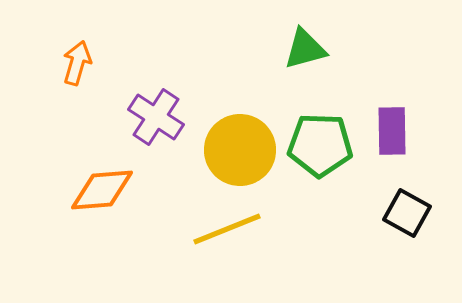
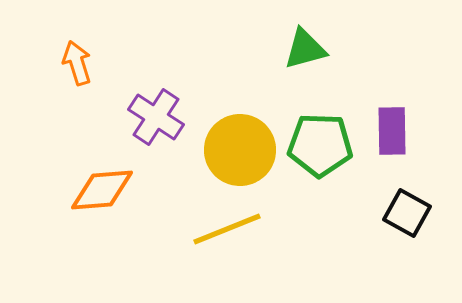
orange arrow: rotated 33 degrees counterclockwise
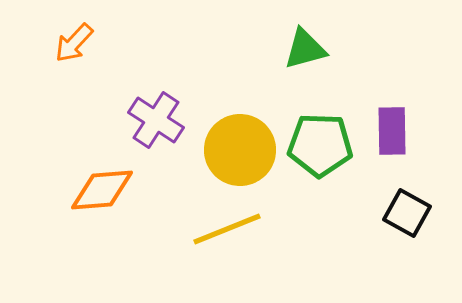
orange arrow: moved 3 px left, 20 px up; rotated 120 degrees counterclockwise
purple cross: moved 3 px down
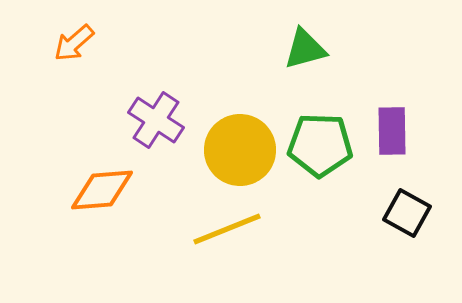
orange arrow: rotated 6 degrees clockwise
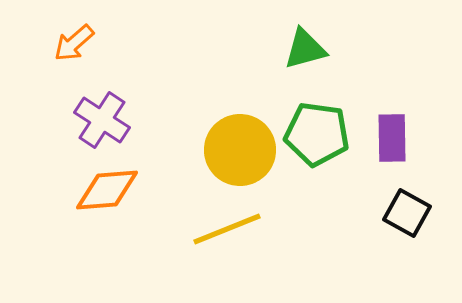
purple cross: moved 54 px left
purple rectangle: moved 7 px down
green pentagon: moved 3 px left, 11 px up; rotated 6 degrees clockwise
orange diamond: moved 5 px right
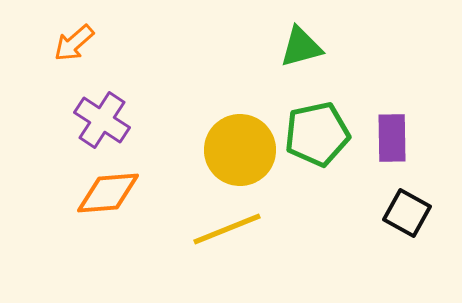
green triangle: moved 4 px left, 2 px up
green pentagon: rotated 20 degrees counterclockwise
orange diamond: moved 1 px right, 3 px down
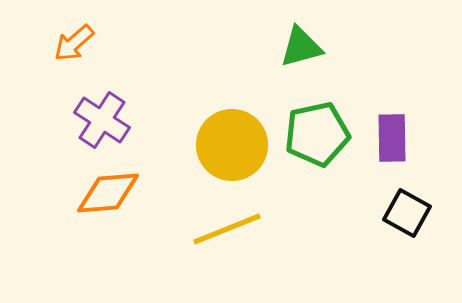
yellow circle: moved 8 px left, 5 px up
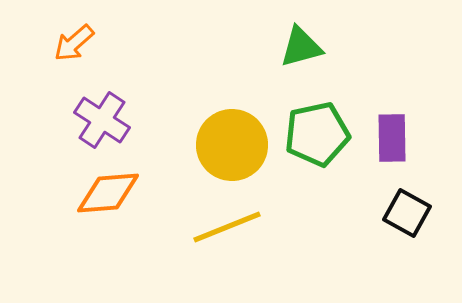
yellow line: moved 2 px up
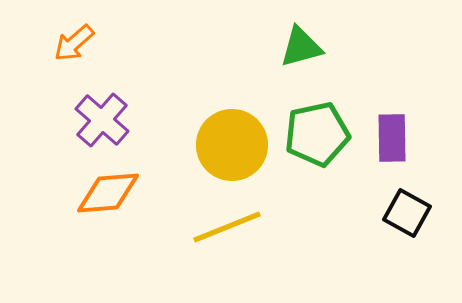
purple cross: rotated 8 degrees clockwise
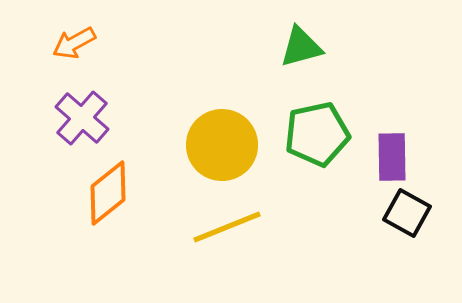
orange arrow: rotated 12 degrees clockwise
purple cross: moved 20 px left, 2 px up
purple rectangle: moved 19 px down
yellow circle: moved 10 px left
orange diamond: rotated 34 degrees counterclockwise
